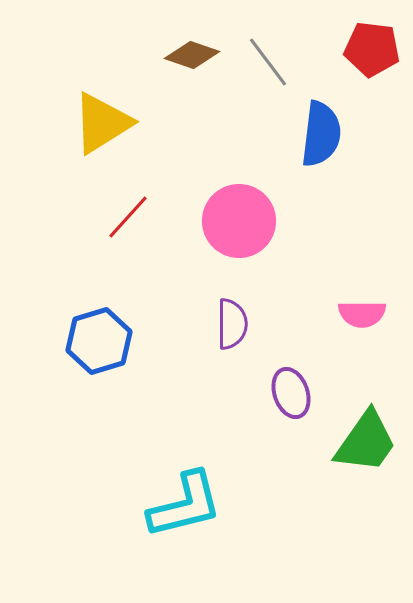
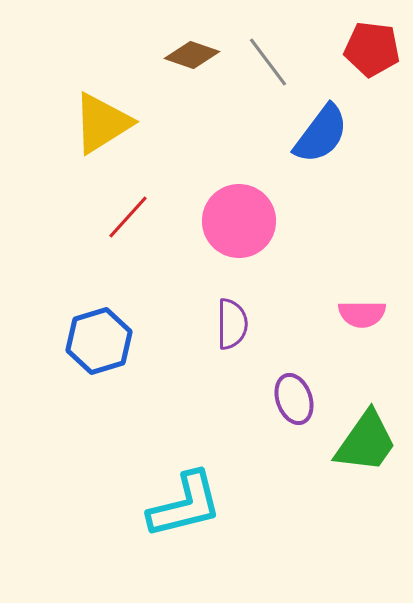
blue semicircle: rotated 30 degrees clockwise
purple ellipse: moved 3 px right, 6 px down
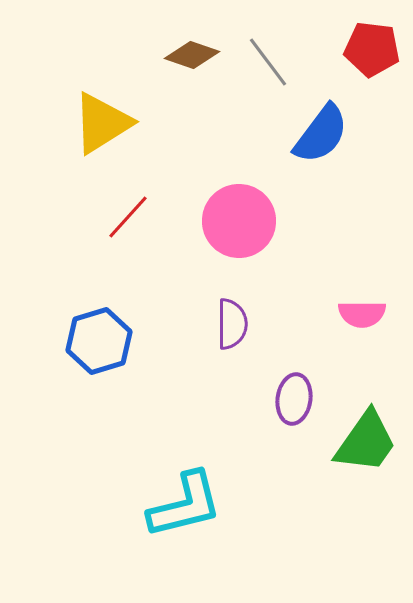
purple ellipse: rotated 27 degrees clockwise
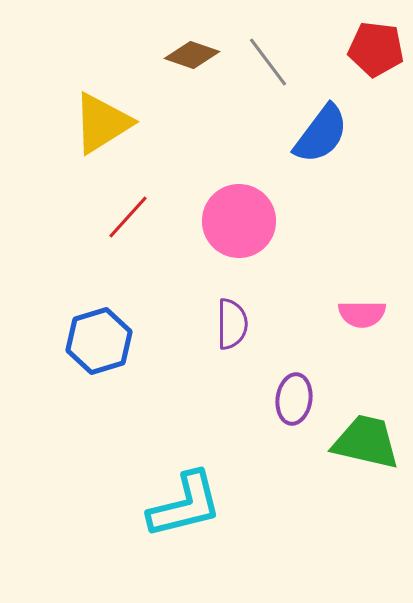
red pentagon: moved 4 px right
green trapezoid: rotated 112 degrees counterclockwise
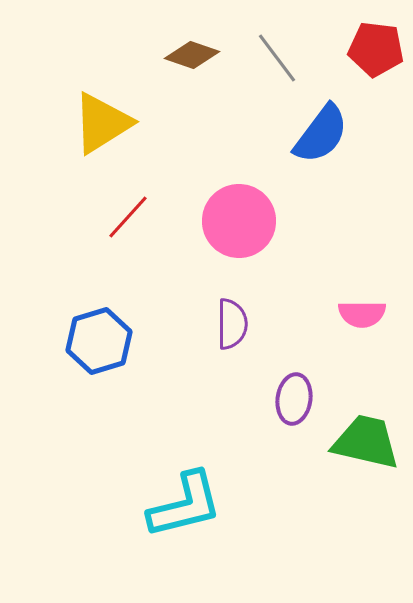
gray line: moved 9 px right, 4 px up
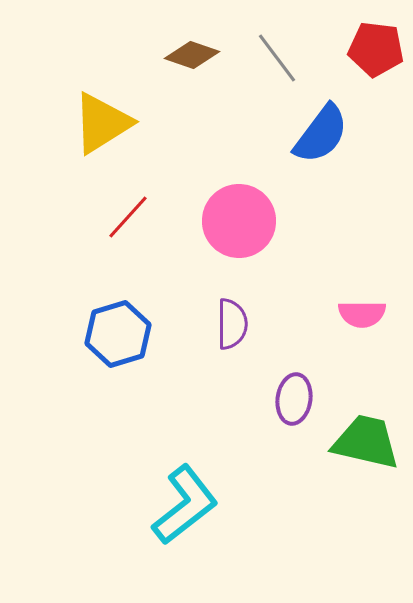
blue hexagon: moved 19 px right, 7 px up
cyan L-shape: rotated 24 degrees counterclockwise
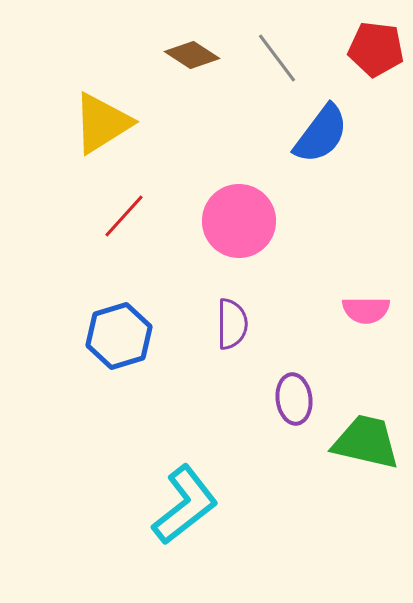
brown diamond: rotated 14 degrees clockwise
red line: moved 4 px left, 1 px up
pink semicircle: moved 4 px right, 4 px up
blue hexagon: moved 1 px right, 2 px down
purple ellipse: rotated 15 degrees counterclockwise
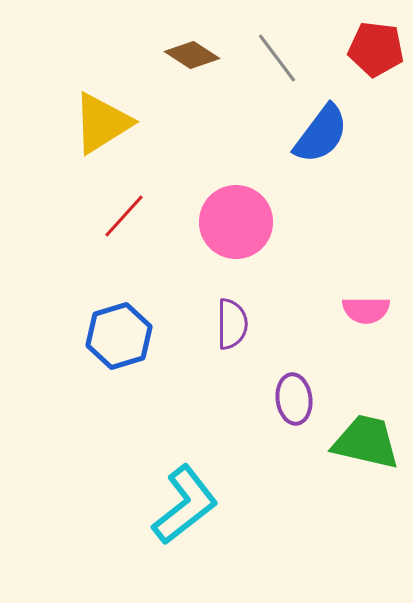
pink circle: moved 3 px left, 1 px down
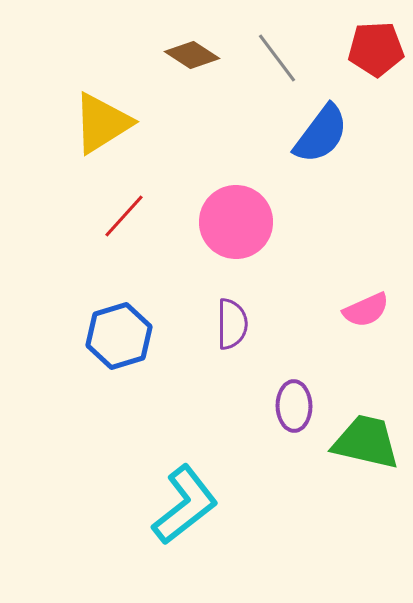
red pentagon: rotated 10 degrees counterclockwise
pink semicircle: rotated 24 degrees counterclockwise
purple ellipse: moved 7 px down; rotated 6 degrees clockwise
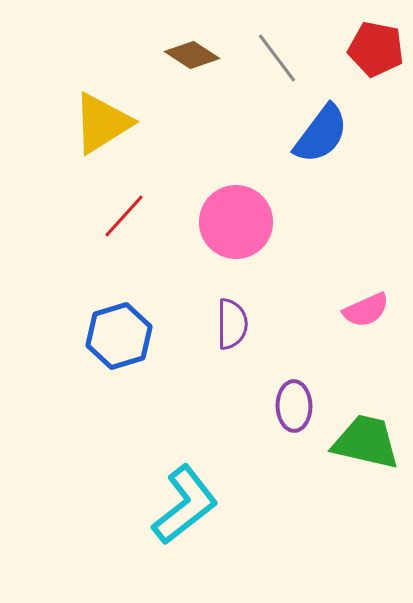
red pentagon: rotated 14 degrees clockwise
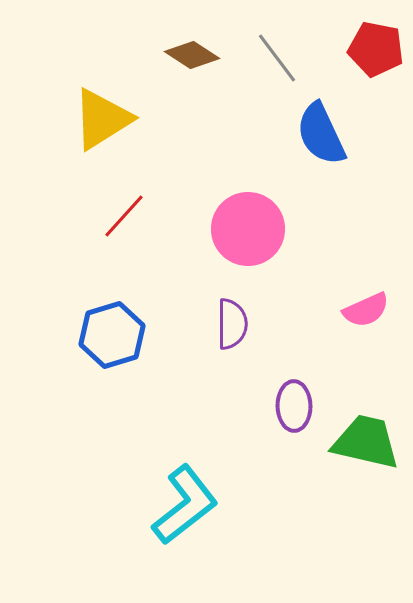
yellow triangle: moved 4 px up
blue semicircle: rotated 118 degrees clockwise
pink circle: moved 12 px right, 7 px down
blue hexagon: moved 7 px left, 1 px up
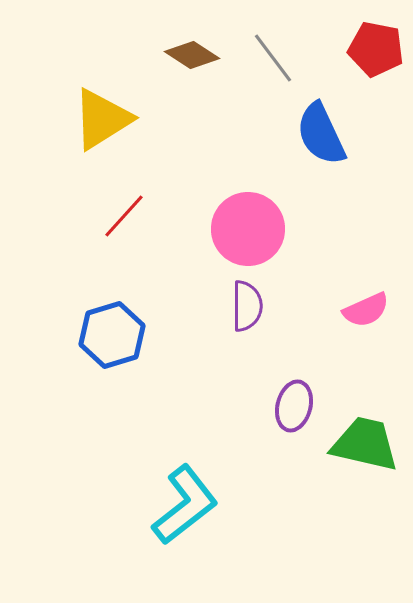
gray line: moved 4 px left
purple semicircle: moved 15 px right, 18 px up
purple ellipse: rotated 15 degrees clockwise
green trapezoid: moved 1 px left, 2 px down
